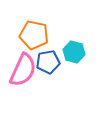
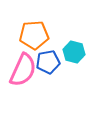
orange pentagon: rotated 16 degrees counterclockwise
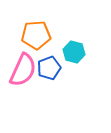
orange pentagon: moved 2 px right
blue pentagon: moved 1 px right, 6 px down; rotated 10 degrees counterclockwise
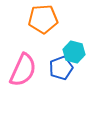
orange pentagon: moved 7 px right, 16 px up
blue pentagon: moved 12 px right
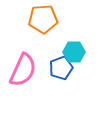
cyan hexagon: rotated 15 degrees counterclockwise
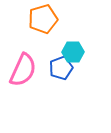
orange pentagon: rotated 12 degrees counterclockwise
cyan hexagon: moved 1 px left
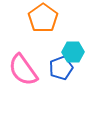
orange pentagon: moved 1 px up; rotated 20 degrees counterclockwise
pink semicircle: rotated 120 degrees clockwise
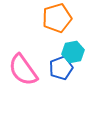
orange pentagon: moved 14 px right; rotated 20 degrees clockwise
cyan hexagon: rotated 10 degrees counterclockwise
